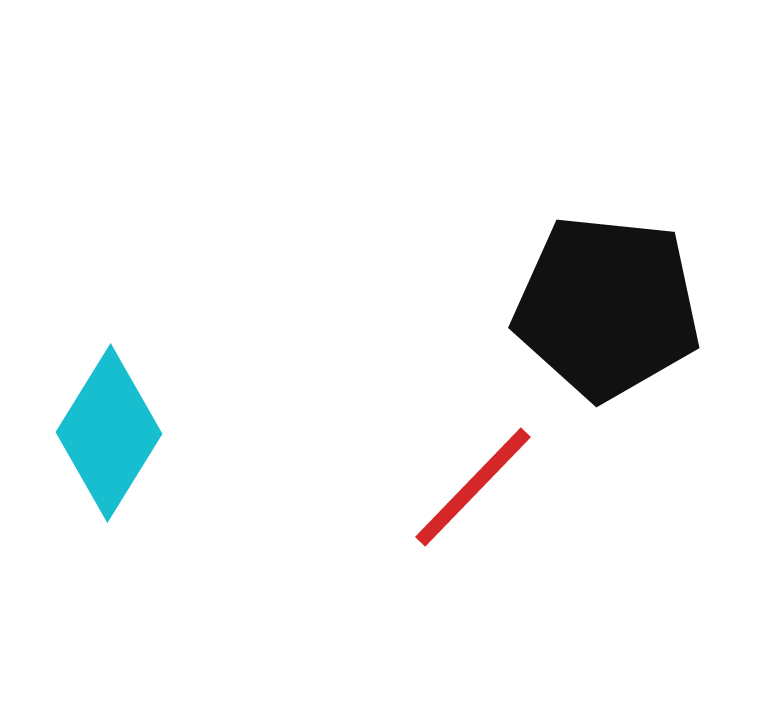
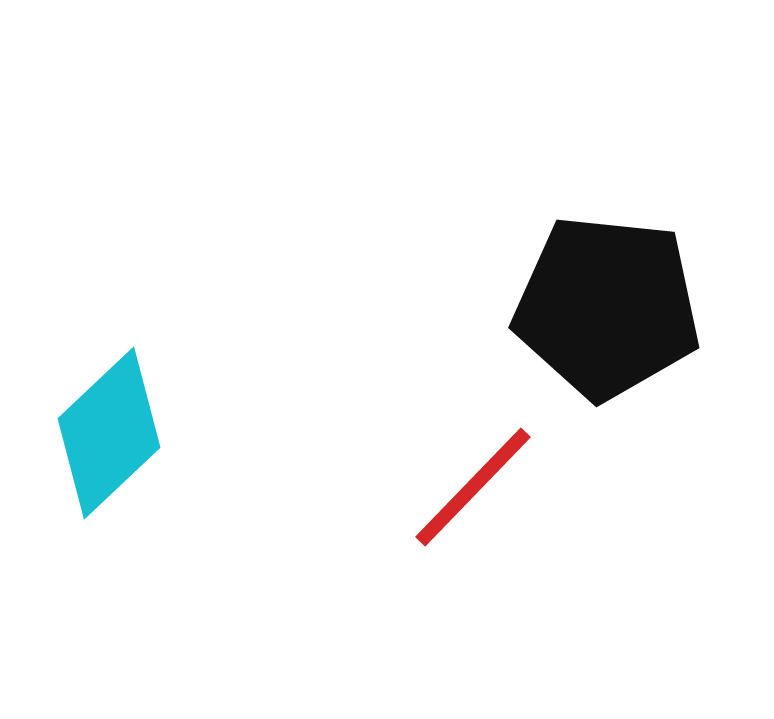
cyan diamond: rotated 15 degrees clockwise
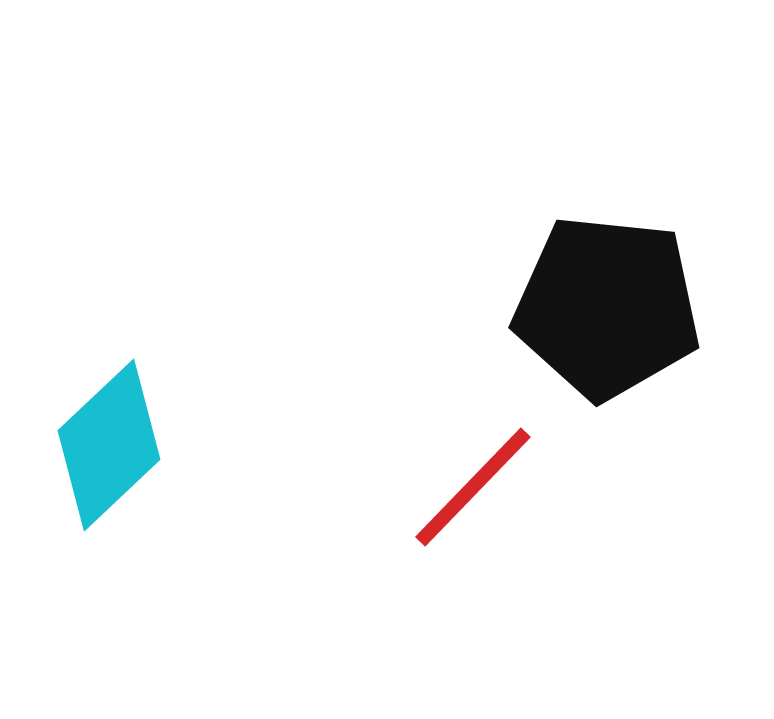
cyan diamond: moved 12 px down
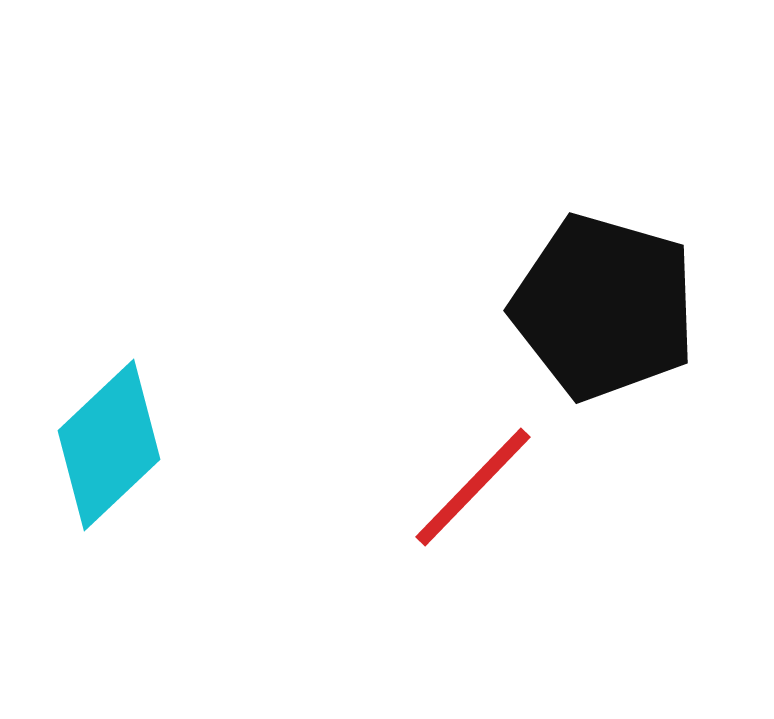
black pentagon: moved 3 px left; rotated 10 degrees clockwise
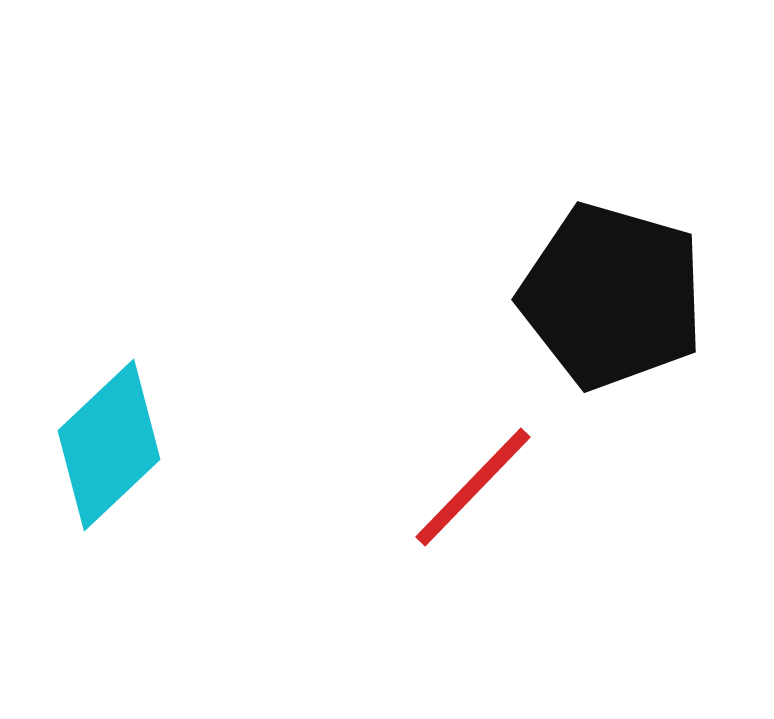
black pentagon: moved 8 px right, 11 px up
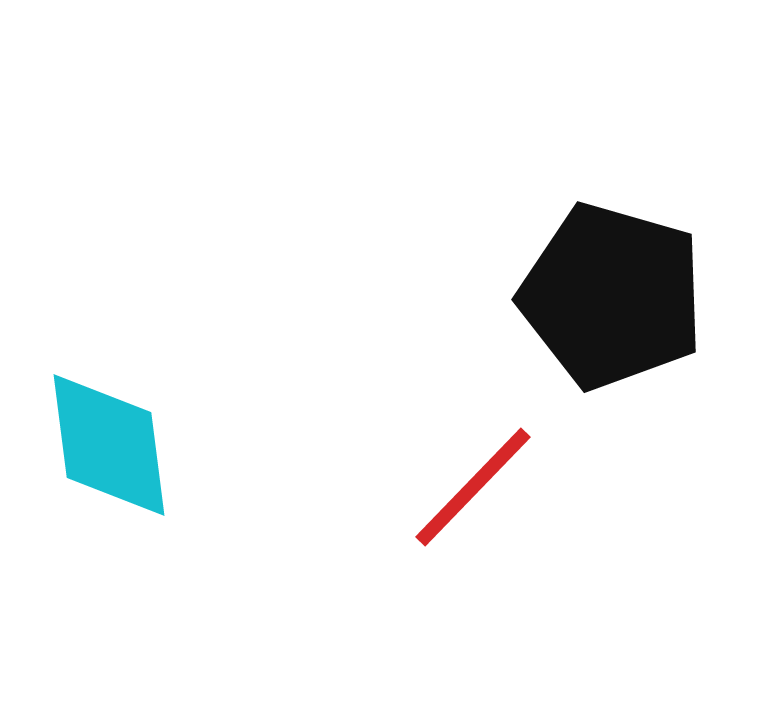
cyan diamond: rotated 54 degrees counterclockwise
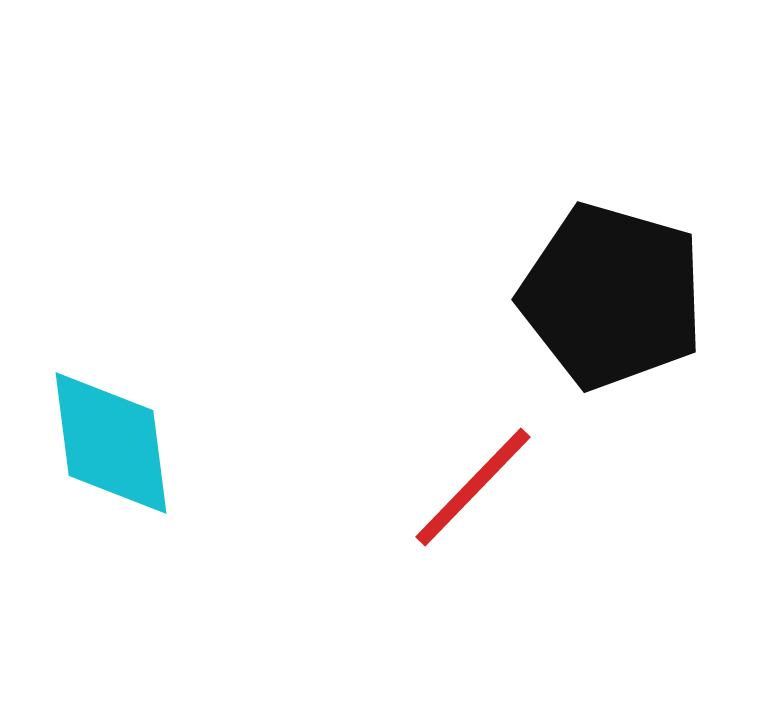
cyan diamond: moved 2 px right, 2 px up
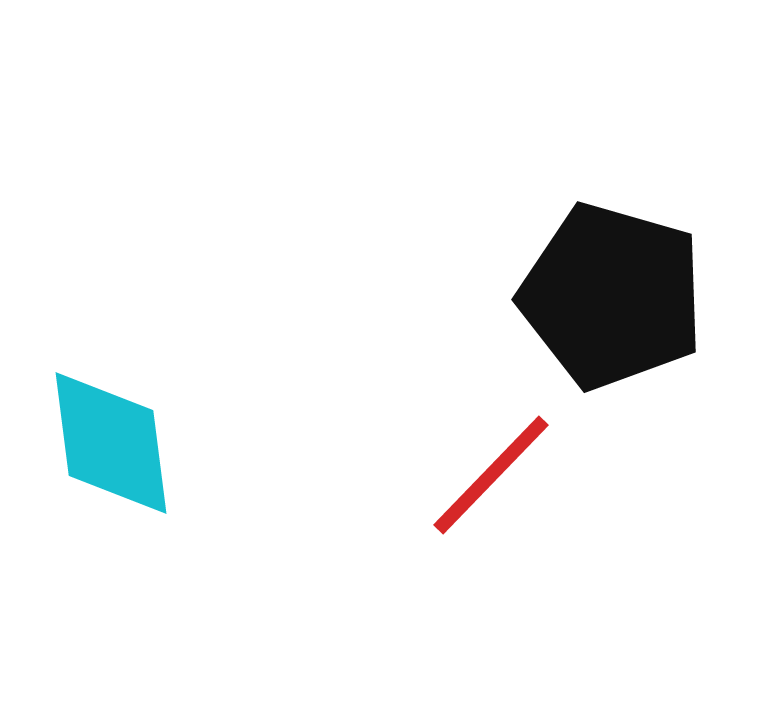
red line: moved 18 px right, 12 px up
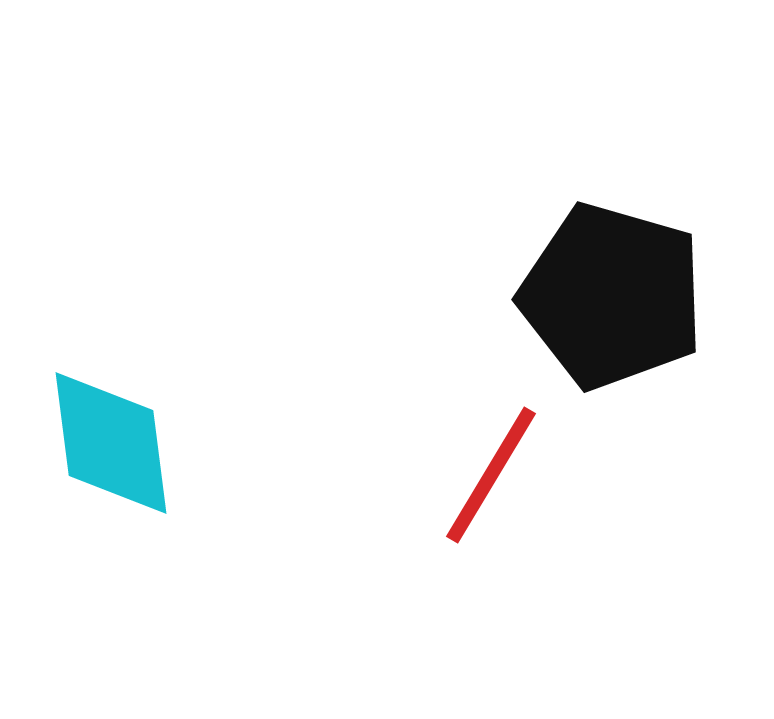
red line: rotated 13 degrees counterclockwise
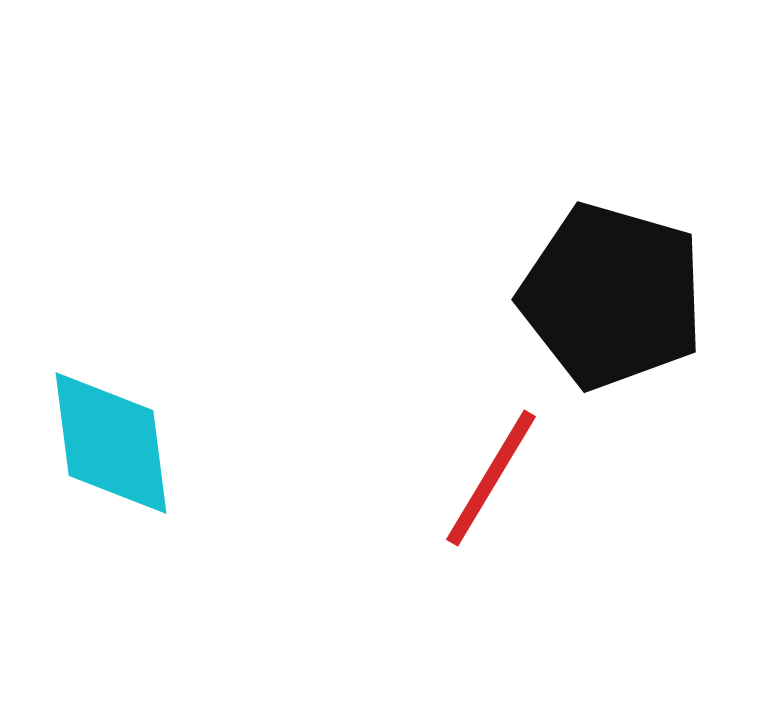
red line: moved 3 px down
